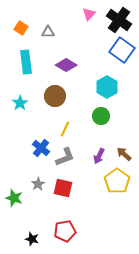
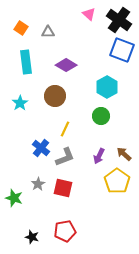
pink triangle: rotated 32 degrees counterclockwise
blue square: rotated 15 degrees counterclockwise
black star: moved 2 px up
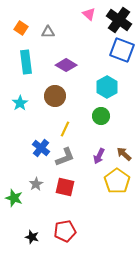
gray star: moved 2 px left
red square: moved 2 px right, 1 px up
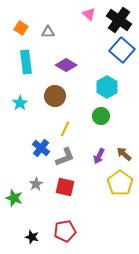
blue square: rotated 20 degrees clockwise
yellow pentagon: moved 3 px right, 2 px down
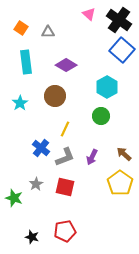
purple arrow: moved 7 px left, 1 px down
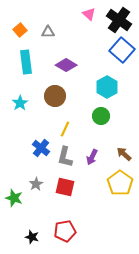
orange square: moved 1 px left, 2 px down; rotated 16 degrees clockwise
gray L-shape: rotated 125 degrees clockwise
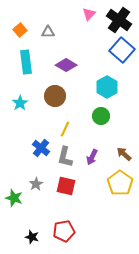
pink triangle: rotated 32 degrees clockwise
red square: moved 1 px right, 1 px up
red pentagon: moved 1 px left
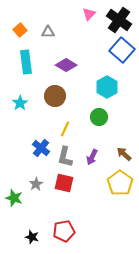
green circle: moved 2 px left, 1 px down
red square: moved 2 px left, 3 px up
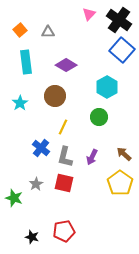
yellow line: moved 2 px left, 2 px up
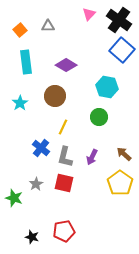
gray triangle: moved 6 px up
cyan hexagon: rotated 20 degrees counterclockwise
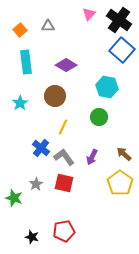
gray L-shape: moved 1 px left; rotated 130 degrees clockwise
